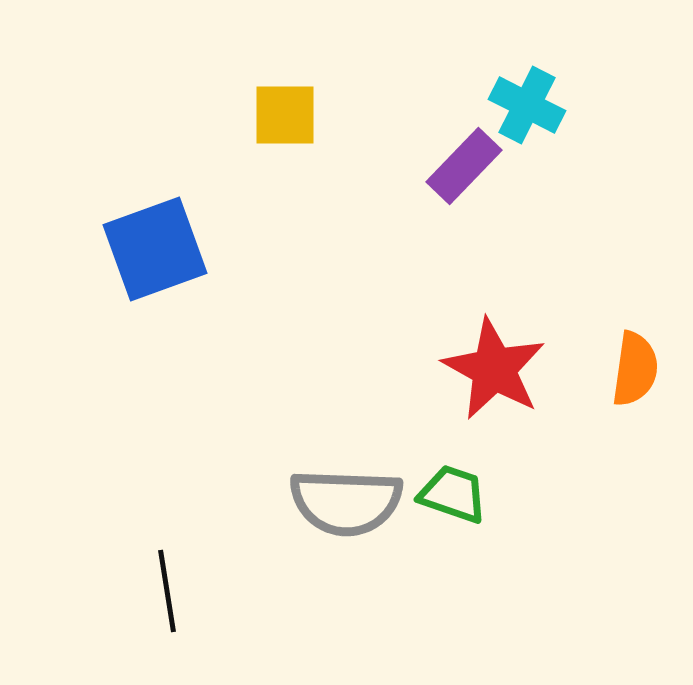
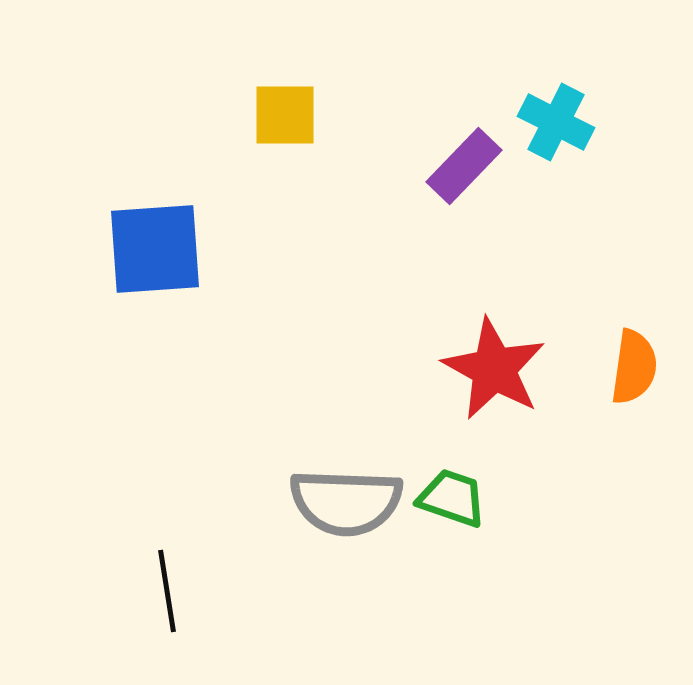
cyan cross: moved 29 px right, 17 px down
blue square: rotated 16 degrees clockwise
orange semicircle: moved 1 px left, 2 px up
green trapezoid: moved 1 px left, 4 px down
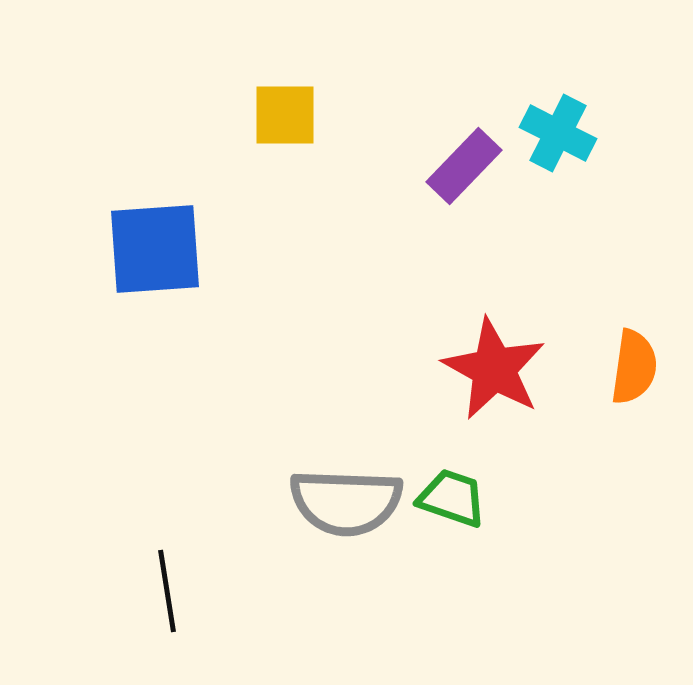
cyan cross: moved 2 px right, 11 px down
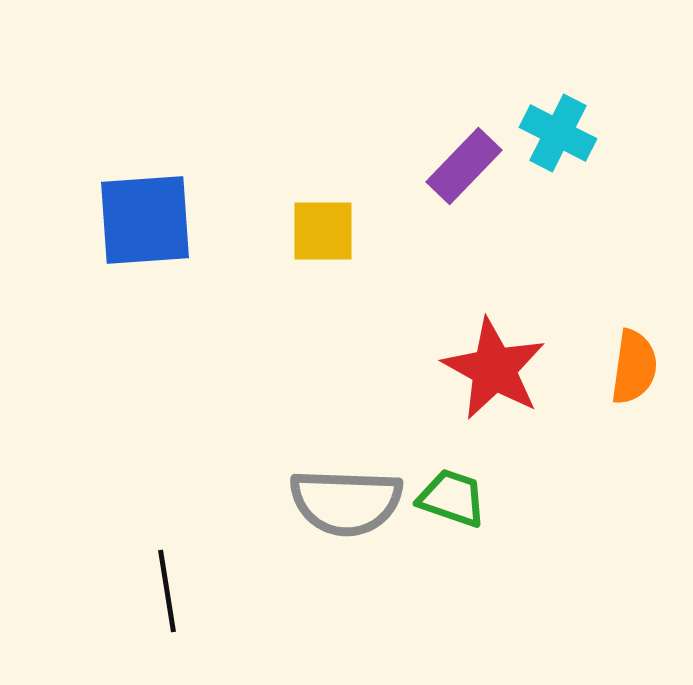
yellow square: moved 38 px right, 116 px down
blue square: moved 10 px left, 29 px up
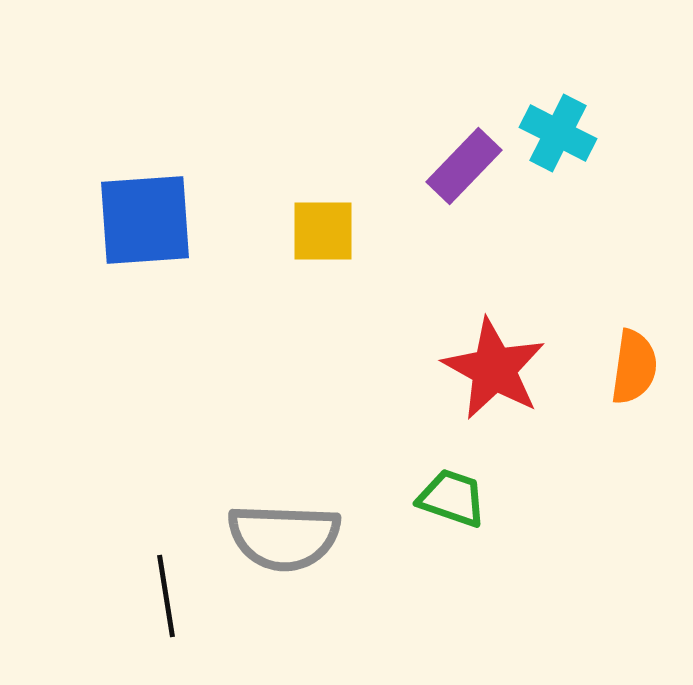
gray semicircle: moved 62 px left, 35 px down
black line: moved 1 px left, 5 px down
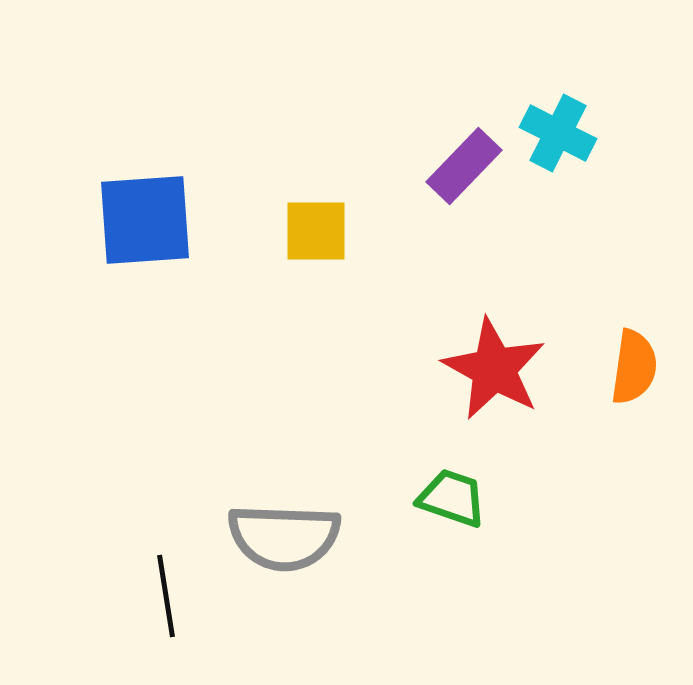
yellow square: moved 7 px left
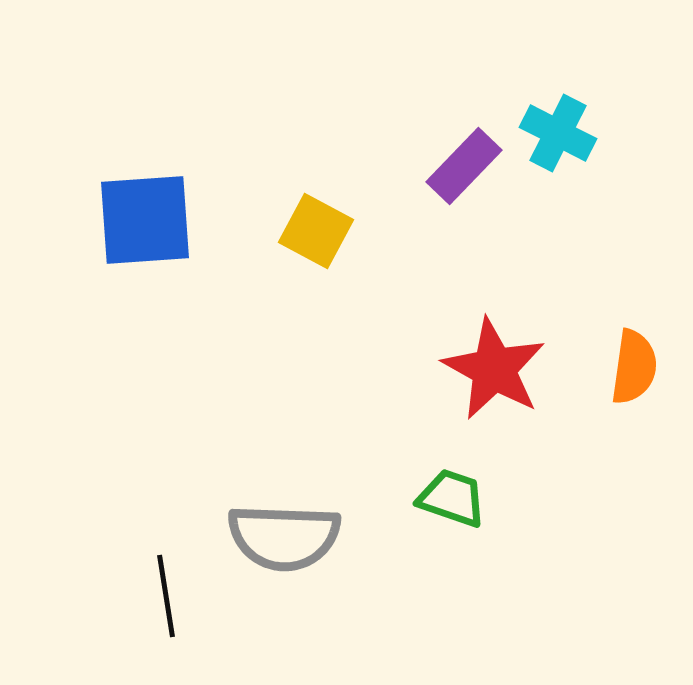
yellow square: rotated 28 degrees clockwise
